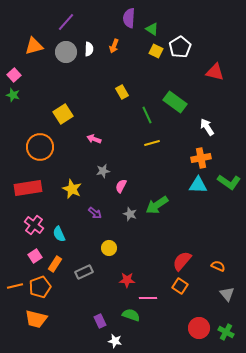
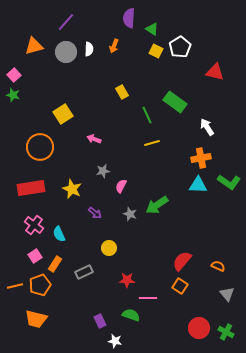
red rectangle at (28, 188): moved 3 px right
orange pentagon at (40, 287): moved 2 px up
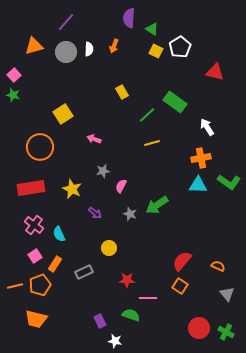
green line at (147, 115): rotated 72 degrees clockwise
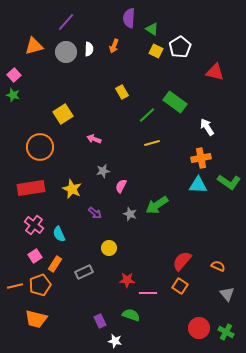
pink line at (148, 298): moved 5 px up
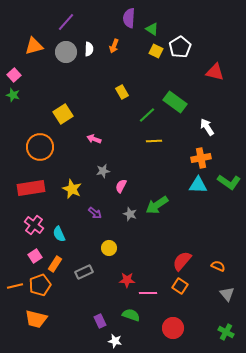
yellow line at (152, 143): moved 2 px right, 2 px up; rotated 14 degrees clockwise
red circle at (199, 328): moved 26 px left
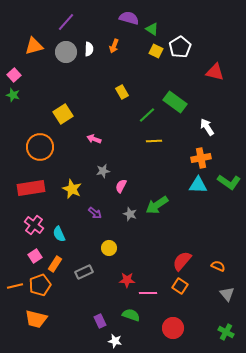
purple semicircle at (129, 18): rotated 102 degrees clockwise
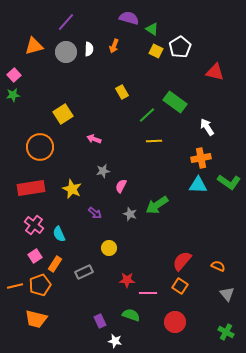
green star at (13, 95): rotated 24 degrees counterclockwise
red circle at (173, 328): moved 2 px right, 6 px up
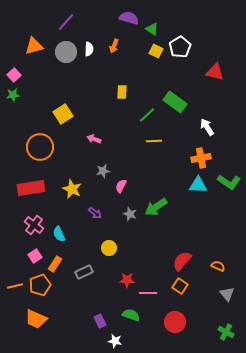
yellow rectangle at (122, 92): rotated 32 degrees clockwise
green arrow at (157, 205): moved 1 px left, 2 px down
orange trapezoid at (36, 319): rotated 10 degrees clockwise
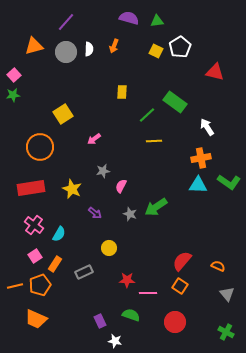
green triangle at (152, 29): moved 5 px right, 8 px up; rotated 40 degrees counterclockwise
pink arrow at (94, 139): rotated 56 degrees counterclockwise
cyan semicircle at (59, 234): rotated 126 degrees counterclockwise
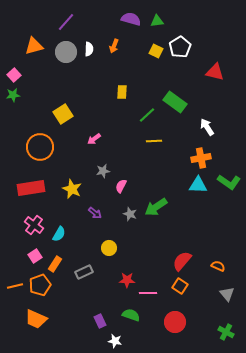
purple semicircle at (129, 18): moved 2 px right, 1 px down
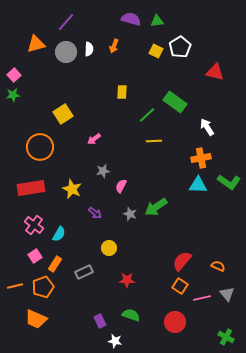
orange triangle at (34, 46): moved 2 px right, 2 px up
orange pentagon at (40, 285): moved 3 px right, 2 px down
pink line at (148, 293): moved 54 px right, 5 px down; rotated 12 degrees counterclockwise
green cross at (226, 332): moved 5 px down
